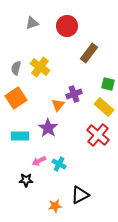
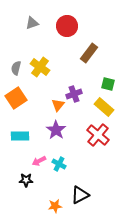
purple star: moved 8 px right, 2 px down
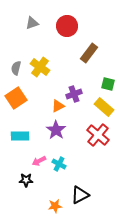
orange triangle: moved 1 px down; rotated 24 degrees clockwise
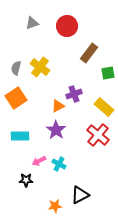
green square: moved 11 px up; rotated 24 degrees counterclockwise
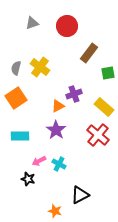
black star: moved 2 px right, 1 px up; rotated 16 degrees clockwise
orange star: moved 5 px down; rotated 24 degrees clockwise
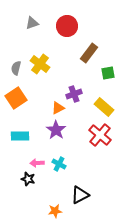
yellow cross: moved 3 px up
orange triangle: moved 2 px down
red cross: moved 2 px right
pink arrow: moved 2 px left, 2 px down; rotated 24 degrees clockwise
orange star: rotated 24 degrees counterclockwise
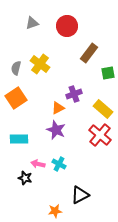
yellow rectangle: moved 1 px left, 2 px down
purple star: rotated 12 degrees counterclockwise
cyan rectangle: moved 1 px left, 3 px down
pink arrow: moved 1 px right, 1 px down; rotated 16 degrees clockwise
black star: moved 3 px left, 1 px up
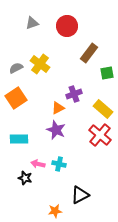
gray semicircle: rotated 48 degrees clockwise
green square: moved 1 px left
cyan cross: rotated 16 degrees counterclockwise
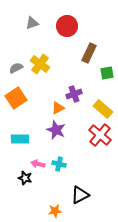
brown rectangle: rotated 12 degrees counterclockwise
cyan rectangle: moved 1 px right
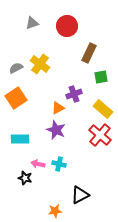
green square: moved 6 px left, 4 px down
